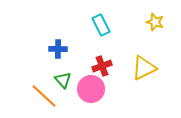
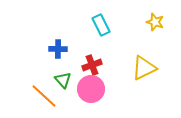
red cross: moved 10 px left, 1 px up
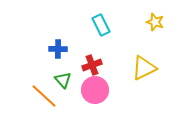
pink circle: moved 4 px right, 1 px down
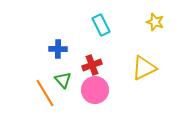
orange line: moved 1 px right, 3 px up; rotated 16 degrees clockwise
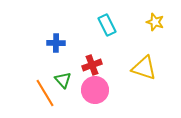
cyan rectangle: moved 6 px right
blue cross: moved 2 px left, 6 px up
yellow triangle: rotated 44 degrees clockwise
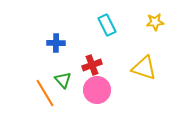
yellow star: rotated 24 degrees counterclockwise
pink circle: moved 2 px right
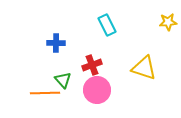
yellow star: moved 13 px right
orange line: rotated 60 degrees counterclockwise
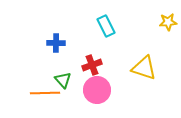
cyan rectangle: moved 1 px left, 1 px down
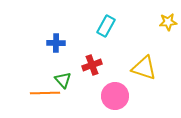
cyan rectangle: rotated 55 degrees clockwise
pink circle: moved 18 px right, 6 px down
